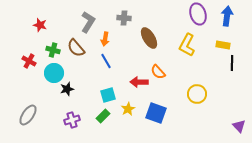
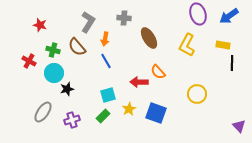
blue arrow: moved 2 px right; rotated 132 degrees counterclockwise
brown semicircle: moved 1 px right, 1 px up
yellow star: moved 1 px right
gray ellipse: moved 15 px right, 3 px up
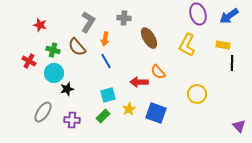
purple cross: rotated 21 degrees clockwise
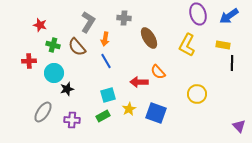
green cross: moved 5 px up
red cross: rotated 32 degrees counterclockwise
green rectangle: rotated 16 degrees clockwise
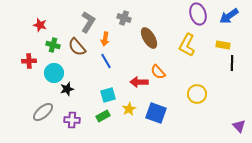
gray cross: rotated 16 degrees clockwise
gray ellipse: rotated 15 degrees clockwise
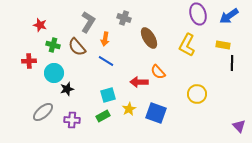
blue line: rotated 28 degrees counterclockwise
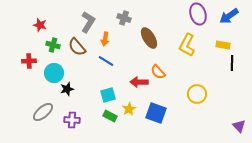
green rectangle: moved 7 px right; rotated 56 degrees clockwise
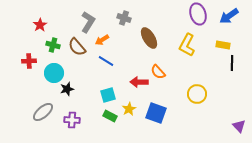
red star: rotated 24 degrees clockwise
orange arrow: moved 3 px left, 1 px down; rotated 48 degrees clockwise
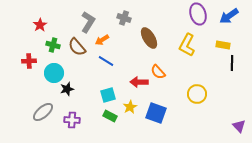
yellow star: moved 1 px right, 2 px up
